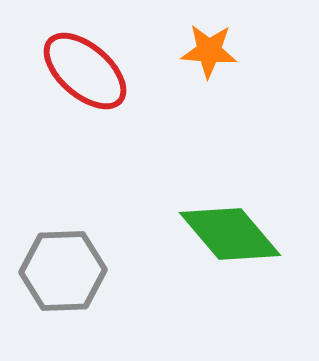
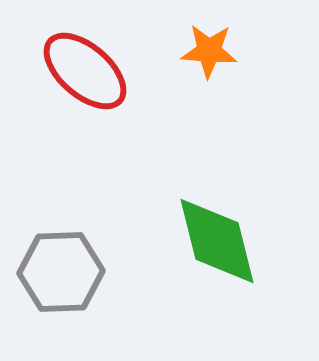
green diamond: moved 13 px left, 7 px down; rotated 26 degrees clockwise
gray hexagon: moved 2 px left, 1 px down
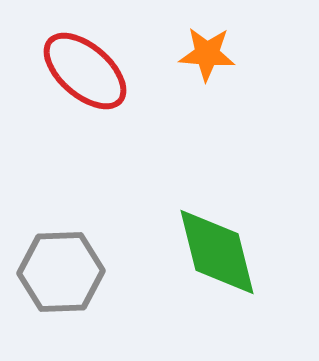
orange star: moved 2 px left, 3 px down
green diamond: moved 11 px down
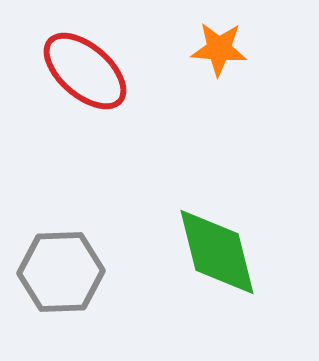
orange star: moved 12 px right, 5 px up
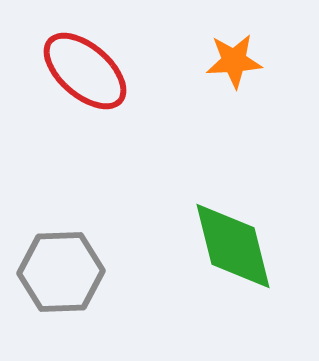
orange star: moved 15 px right, 12 px down; rotated 8 degrees counterclockwise
green diamond: moved 16 px right, 6 px up
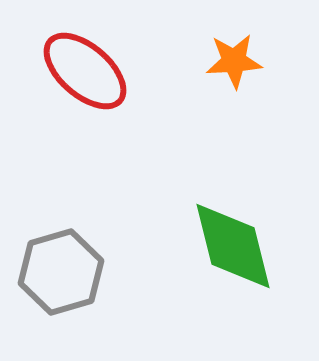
gray hexagon: rotated 14 degrees counterclockwise
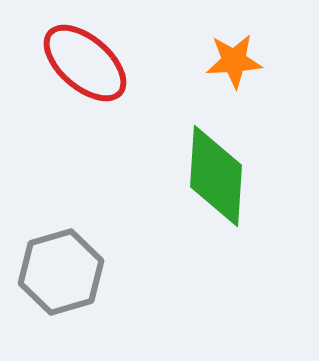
red ellipse: moved 8 px up
green diamond: moved 17 px left, 70 px up; rotated 18 degrees clockwise
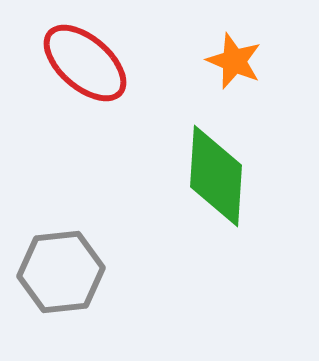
orange star: rotated 26 degrees clockwise
gray hexagon: rotated 10 degrees clockwise
